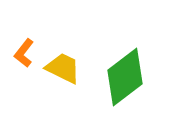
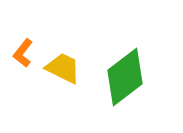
orange L-shape: moved 1 px left
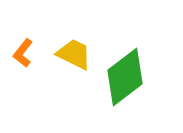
yellow trapezoid: moved 11 px right, 14 px up
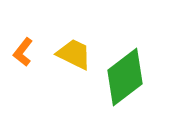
orange L-shape: moved 1 px up
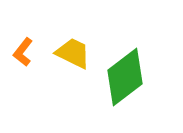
yellow trapezoid: moved 1 px left, 1 px up
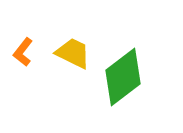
green diamond: moved 2 px left
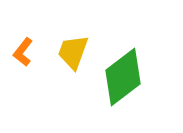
yellow trapezoid: moved 1 px up; rotated 96 degrees counterclockwise
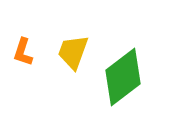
orange L-shape: rotated 20 degrees counterclockwise
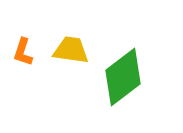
yellow trapezoid: moved 2 px left, 2 px up; rotated 78 degrees clockwise
